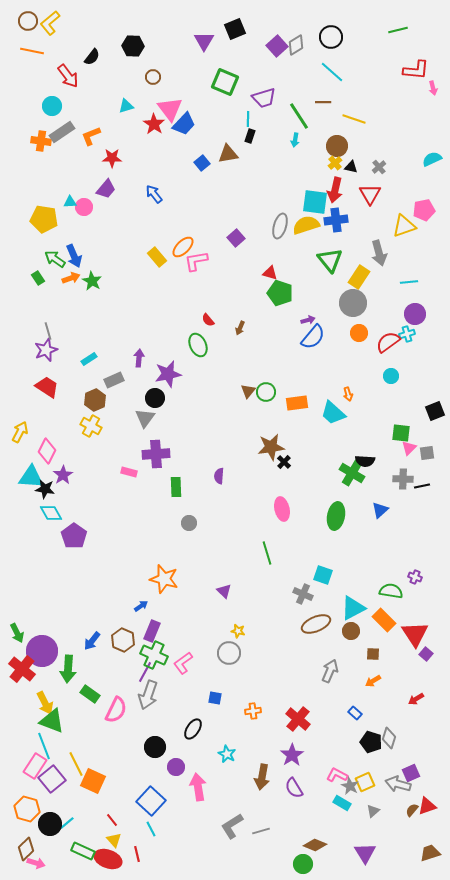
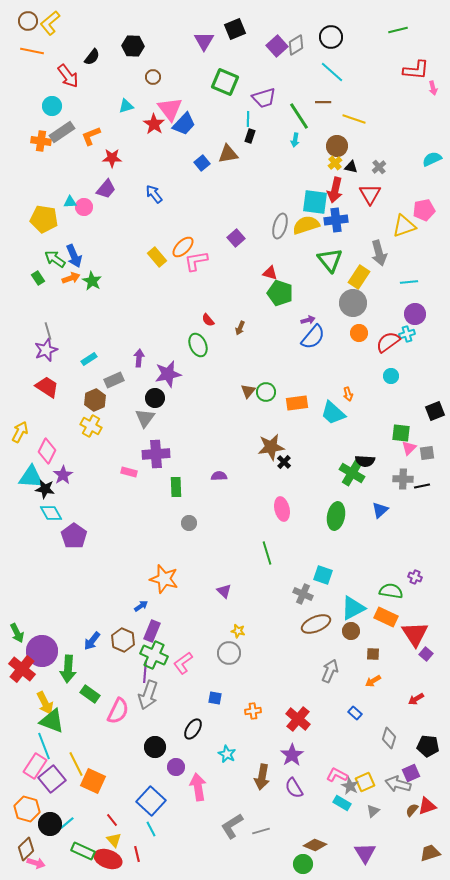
purple semicircle at (219, 476): rotated 84 degrees clockwise
orange rectangle at (384, 620): moved 2 px right, 3 px up; rotated 20 degrees counterclockwise
purple line at (145, 672): rotated 25 degrees counterclockwise
pink semicircle at (116, 710): moved 2 px right, 1 px down
black pentagon at (371, 742): moved 57 px right, 4 px down; rotated 10 degrees counterclockwise
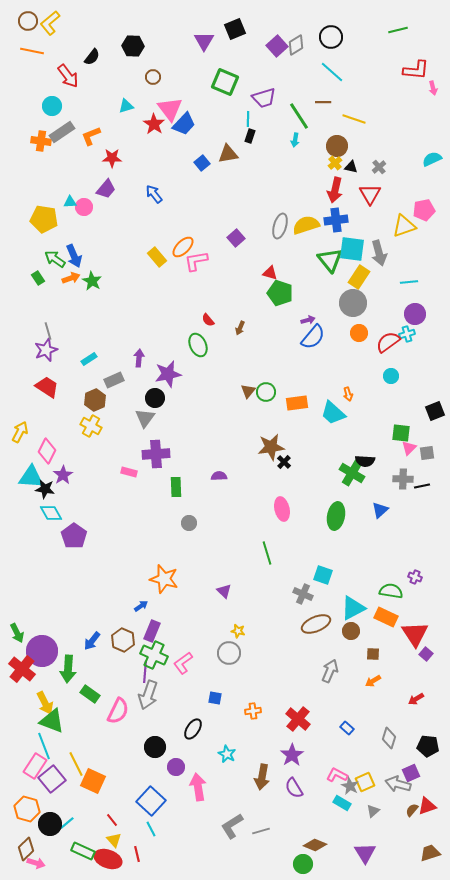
cyan square at (315, 202): moved 37 px right, 47 px down
blue rectangle at (355, 713): moved 8 px left, 15 px down
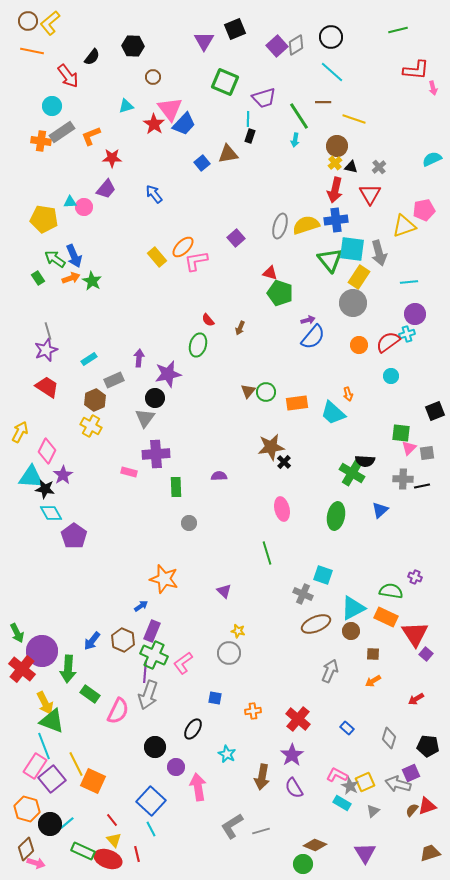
orange circle at (359, 333): moved 12 px down
green ellipse at (198, 345): rotated 40 degrees clockwise
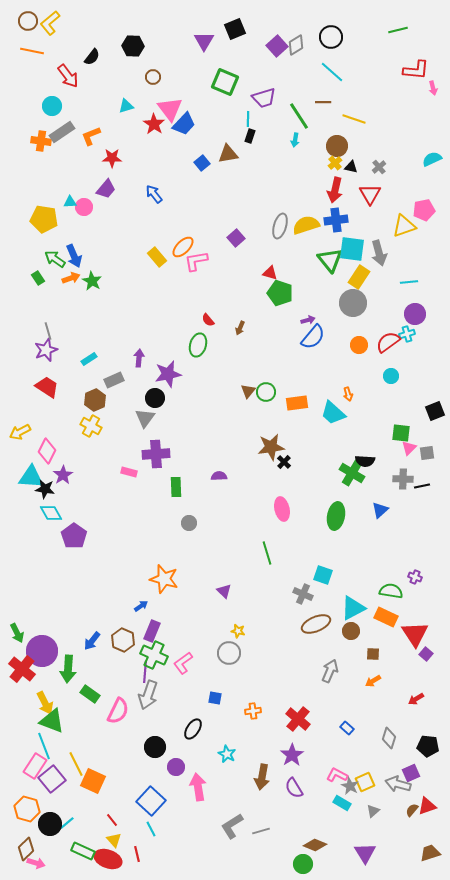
yellow arrow at (20, 432): rotated 145 degrees counterclockwise
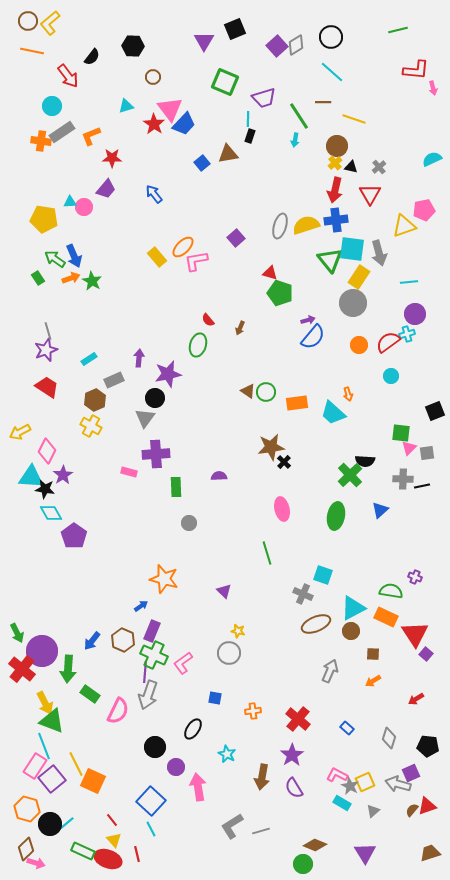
brown triangle at (248, 391): rotated 35 degrees counterclockwise
green cross at (352, 473): moved 2 px left, 2 px down; rotated 15 degrees clockwise
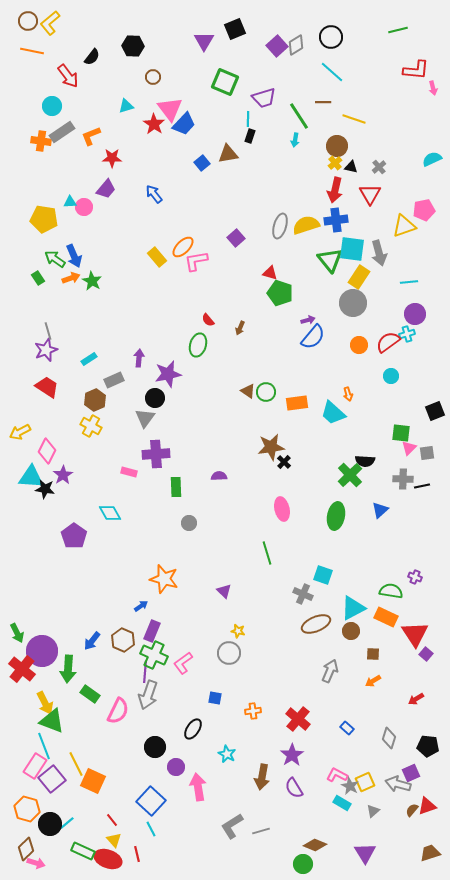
cyan diamond at (51, 513): moved 59 px right
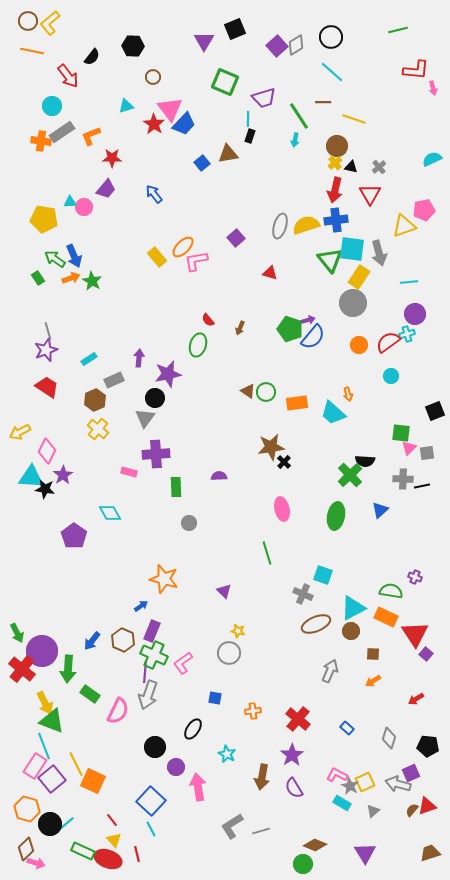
green pentagon at (280, 293): moved 10 px right, 36 px down
yellow cross at (91, 426): moved 7 px right, 3 px down; rotated 10 degrees clockwise
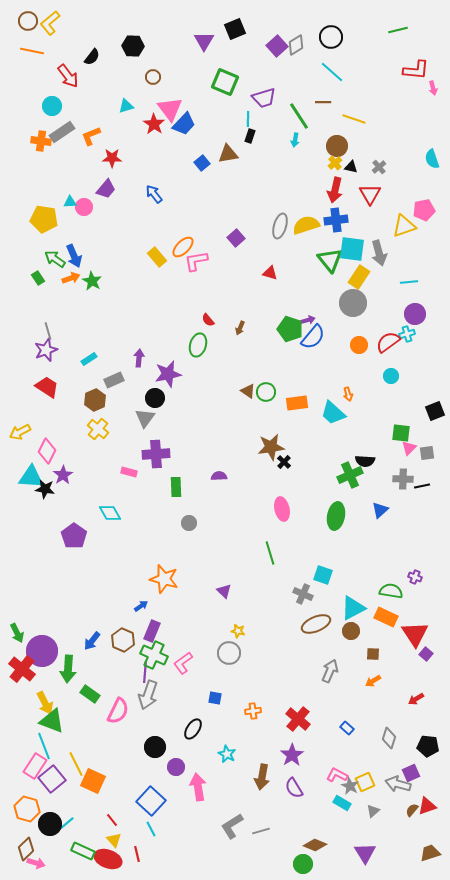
cyan semicircle at (432, 159): rotated 84 degrees counterclockwise
green cross at (350, 475): rotated 20 degrees clockwise
green line at (267, 553): moved 3 px right
